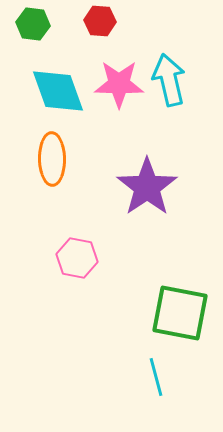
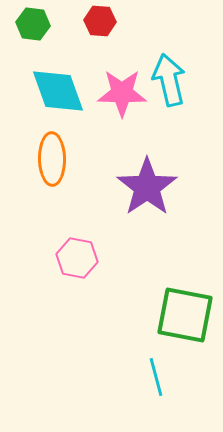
pink star: moved 3 px right, 9 px down
green square: moved 5 px right, 2 px down
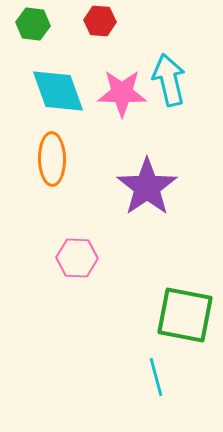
pink hexagon: rotated 9 degrees counterclockwise
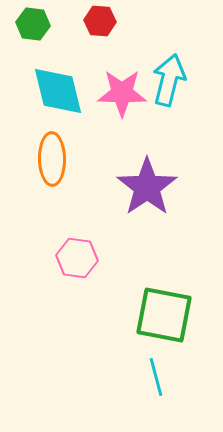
cyan arrow: rotated 27 degrees clockwise
cyan diamond: rotated 6 degrees clockwise
pink hexagon: rotated 6 degrees clockwise
green square: moved 21 px left
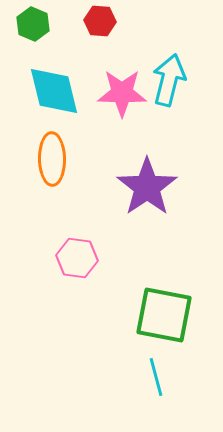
green hexagon: rotated 16 degrees clockwise
cyan diamond: moved 4 px left
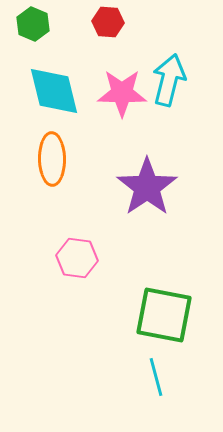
red hexagon: moved 8 px right, 1 px down
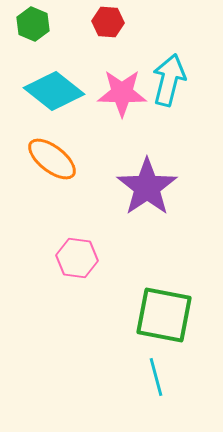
cyan diamond: rotated 38 degrees counterclockwise
orange ellipse: rotated 51 degrees counterclockwise
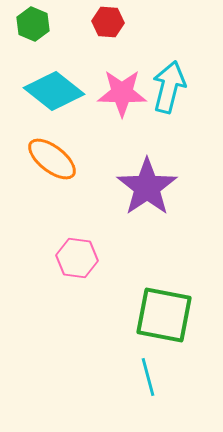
cyan arrow: moved 7 px down
cyan line: moved 8 px left
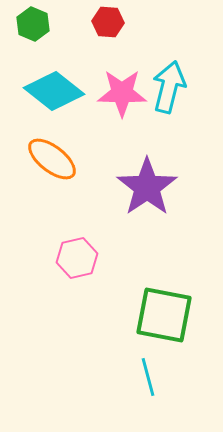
pink hexagon: rotated 21 degrees counterclockwise
